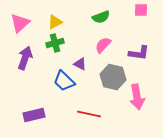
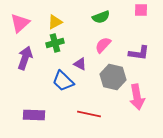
blue trapezoid: moved 1 px left
purple rectangle: rotated 15 degrees clockwise
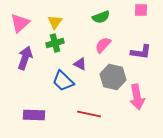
yellow triangle: rotated 28 degrees counterclockwise
purple L-shape: moved 2 px right, 1 px up
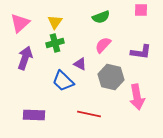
gray hexagon: moved 2 px left
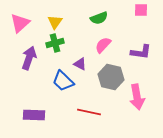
green semicircle: moved 2 px left, 1 px down
purple arrow: moved 4 px right
red line: moved 2 px up
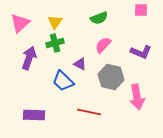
purple L-shape: rotated 15 degrees clockwise
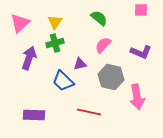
green semicircle: rotated 120 degrees counterclockwise
purple triangle: rotated 40 degrees counterclockwise
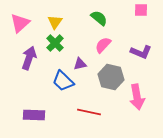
green cross: rotated 30 degrees counterclockwise
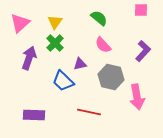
pink semicircle: rotated 84 degrees counterclockwise
purple L-shape: moved 2 px right, 1 px up; rotated 70 degrees counterclockwise
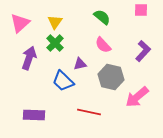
green semicircle: moved 3 px right, 1 px up
pink arrow: rotated 60 degrees clockwise
